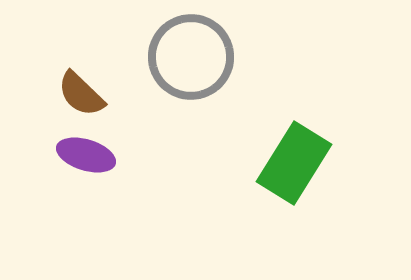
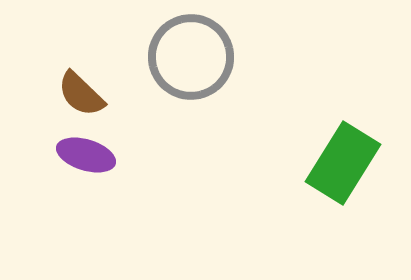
green rectangle: moved 49 px right
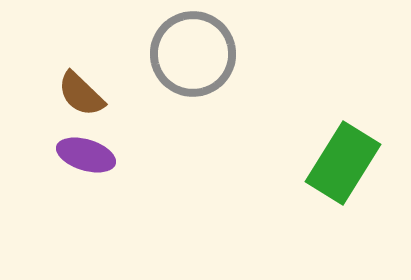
gray circle: moved 2 px right, 3 px up
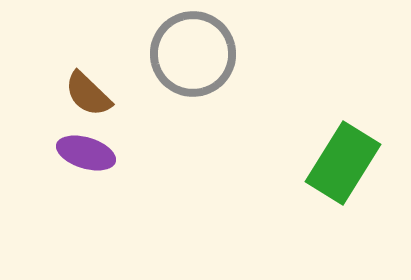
brown semicircle: moved 7 px right
purple ellipse: moved 2 px up
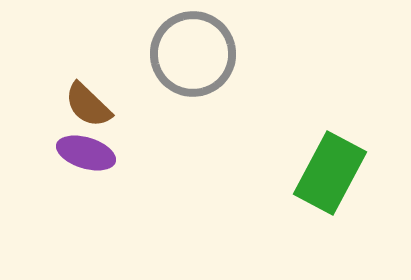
brown semicircle: moved 11 px down
green rectangle: moved 13 px left, 10 px down; rotated 4 degrees counterclockwise
